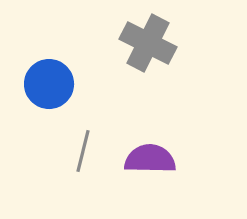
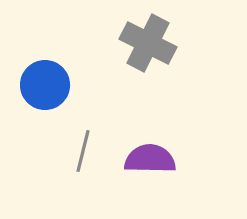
blue circle: moved 4 px left, 1 px down
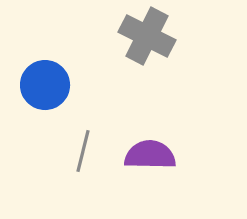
gray cross: moved 1 px left, 7 px up
purple semicircle: moved 4 px up
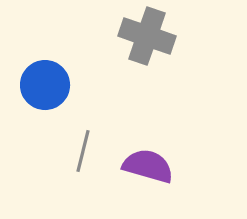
gray cross: rotated 8 degrees counterclockwise
purple semicircle: moved 2 px left, 11 px down; rotated 15 degrees clockwise
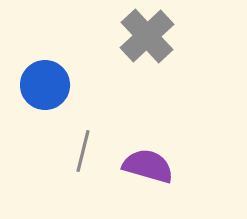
gray cross: rotated 28 degrees clockwise
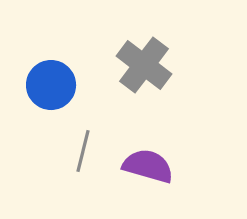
gray cross: moved 3 px left, 29 px down; rotated 10 degrees counterclockwise
blue circle: moved 6 px right
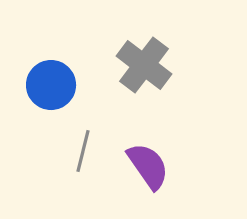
purple semicircle: rotated 39 degrees clockwise
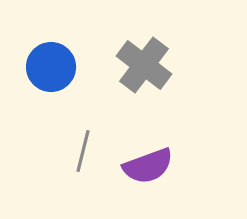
blue circle: moved 18 px up
purple semicircle: rotated 105 degrees clockwise
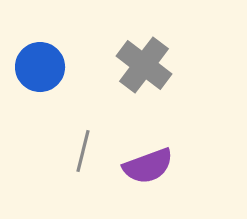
blue circle: moved 11 px left
